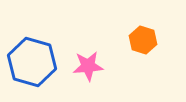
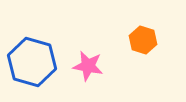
pink star: rotated 16 degrees clockwise
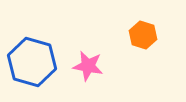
orange hexagon: moved 5 px up
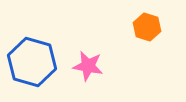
orange hexagon: moved 4 px right, 8 px up
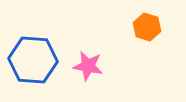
blue hexagon: moved 1 px right, 2 px up; rotated 12 degrees counterclockwise
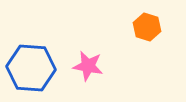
blue hexagon: moved 2 px left, 8 px down
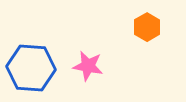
orange hexagon: rotated 12 degrees clockwise
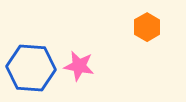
pink star: moved 9 px left
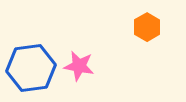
blue hexagon: rotated 12 degrees counterclockwise
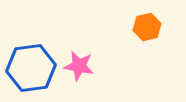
orange hexagon: rotated 16 degrees clockwise
